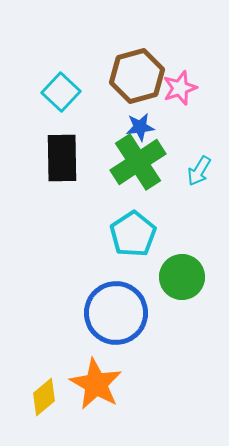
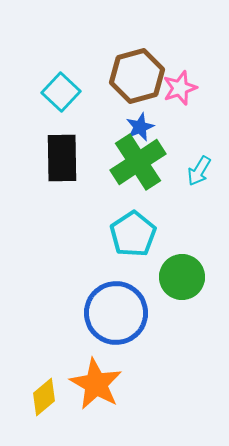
blue star: rotated 16 degrees counterclockwise
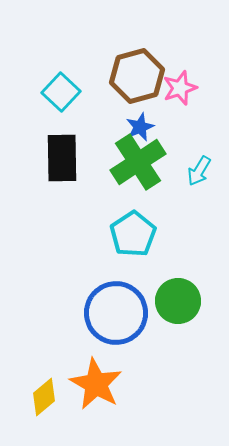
green circle: moved 4 px left, 24 px down
